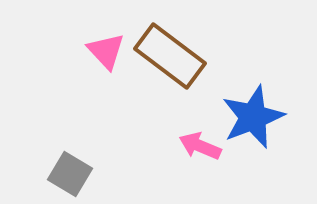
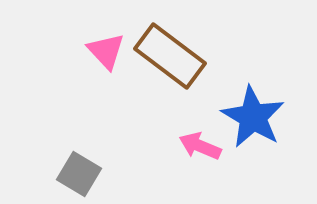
blue star: rotated 20 degrees counterclockwise
gray square: moved 9 px right
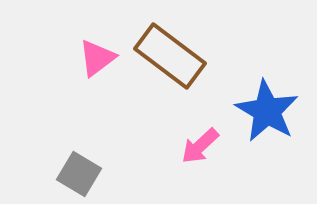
pink triangle: moved 9 px left, 7 px down; rotated 36 degrees clockwise
blue star: moved 14 px right, 6 px up
pink arrow: rotated 66 degrees counterclockwise
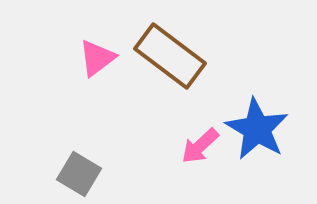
blue star: moved 10 px left, 18 px down
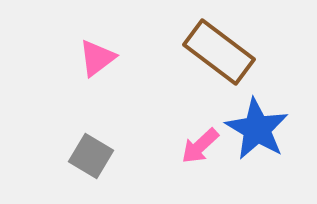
brown rectangle: moved 49 px right, 4 px up
gray square: moved 12 px right, 18 px up
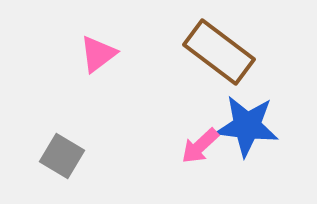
pink triangle: moved 1 px right, 4 px up
blue star: moved 10 px left, 3 px up; rotated 24 degrees counterclockwise
gray square: moved 29 px left
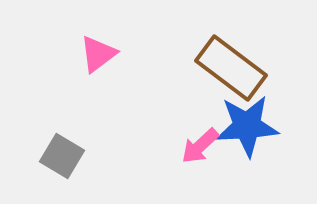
brown rectangle: moved 12 px right, 16 px down
blue star: rotated 10 degrees counterclockwise
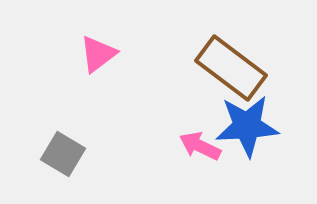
pink arrow: rotated 69 degrees clockwise
gray square: moved 1 px right, 2 px up
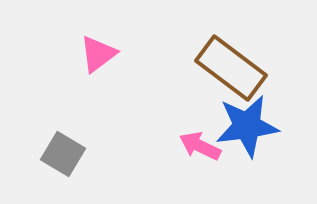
blue star: rotated 4 degrees counterclockwise
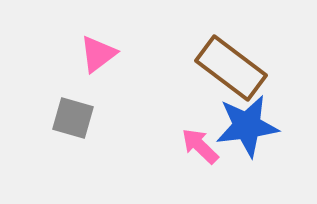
pink arrow: rotated 18 degrees clockwise
gray square: moved 10 px right, 36 px up; rotated 15 degrees counterclockwise
